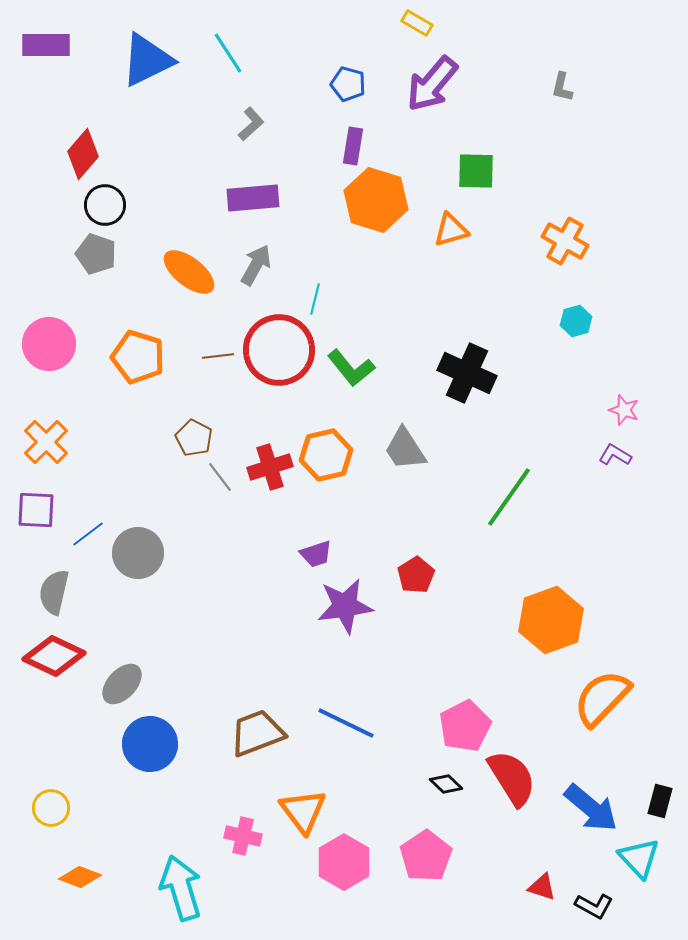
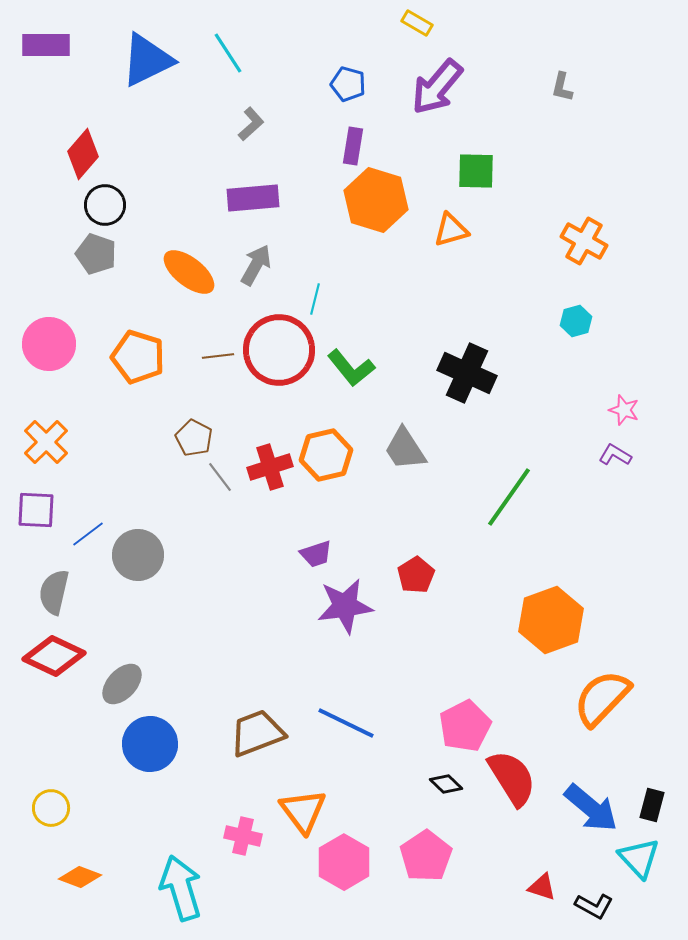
purple arrow at (432, 84): moved 5 px right, 3 px down
orange cross at (565, 241): moved 19 px right
gray circle at (138, 553): moved 2 px down
black rectangle at (660, 801): moved 8 px left, 4 px down
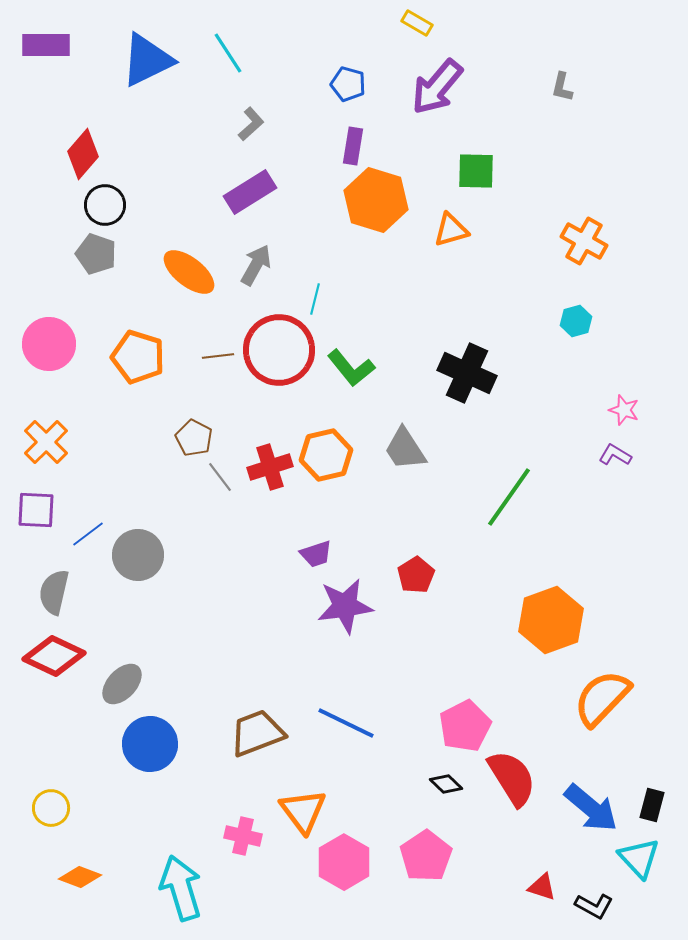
purple rectangle at (253, 198): moved 3 px left, 6 px up; rotated 27 degrees counterclockwise
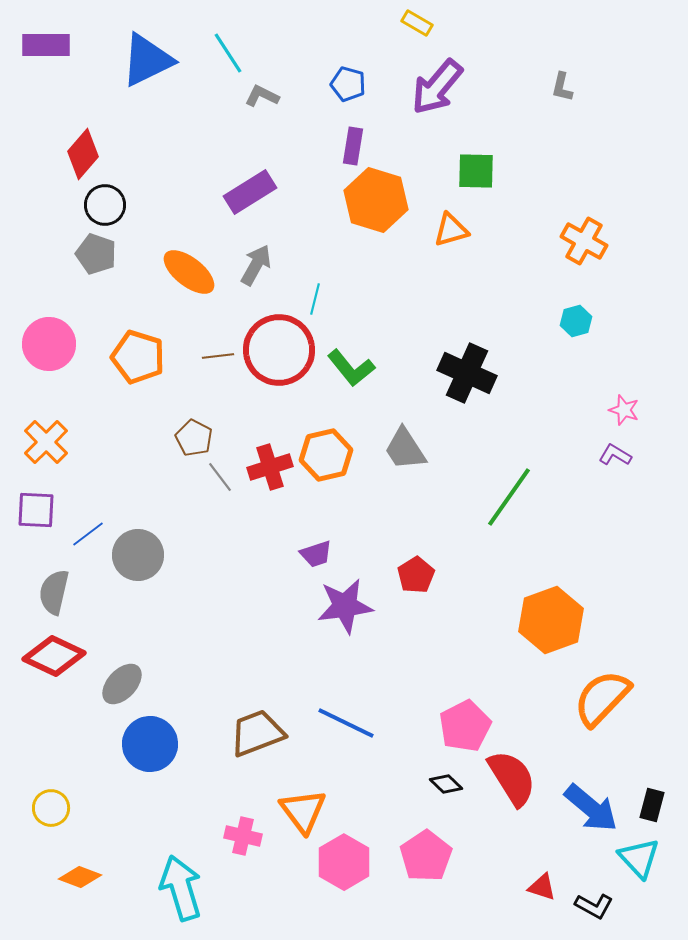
gray L-shape at (251, 124): moved 11 px right, 28 px up; rotated 112 degrees counterclockwise
